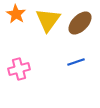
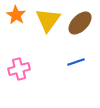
orange star: moved 1 px down
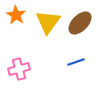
yellow triangle: moved 2 px down
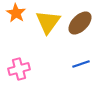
orange star: moved 2 px up
blue line: moved 5 px right, 2 px down
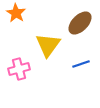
yellow triangle: moved 23 px down
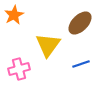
orange star: moved 2 px left, 2 px down; rotated 12 degrees clockwise
